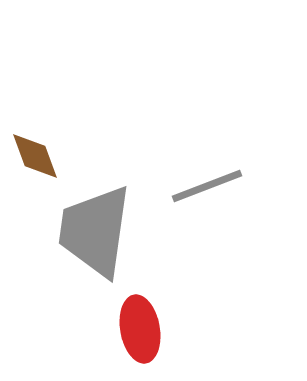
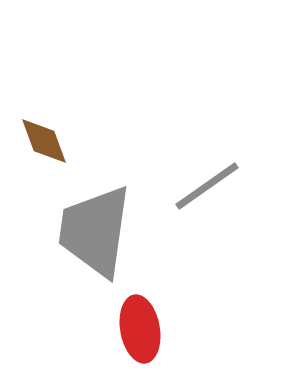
brown diamond: moved 9 px right, 15 px up
gray line: rotated 14 degrees counterclockwise
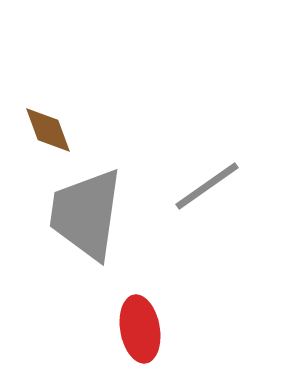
brown diamond: moved 4 px right, 11 px up
gray trapezoid: moved 9 px left, 17 px up
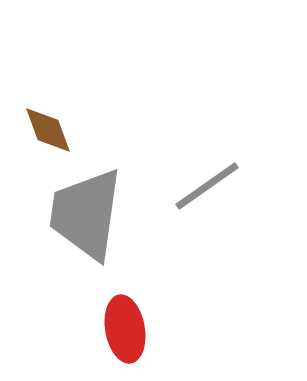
red ellipse: moved 15 px left
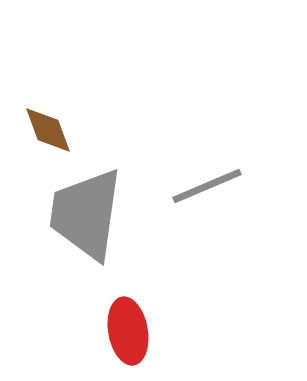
gray line: rotated 12 degrees clockwise
red ellipse: moved 3 px right, 2 px down
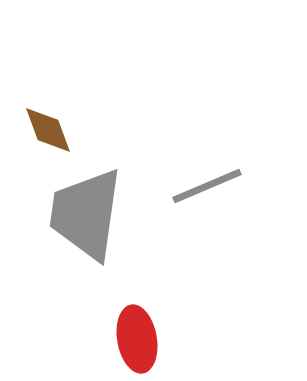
red ellipse: moved 9 px right, 8 px down
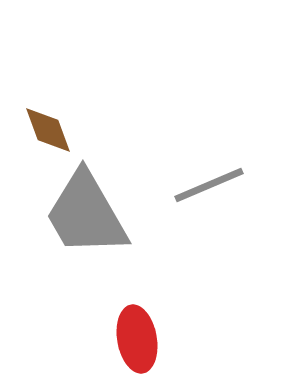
gray line: moved 2 px right, 1 px up
gray trapezoid: rotated 38 degrees counterclockwise
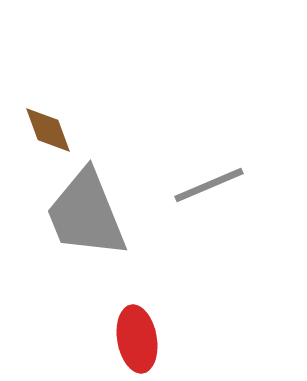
gray trapezoid: rotated 8 degrees clockwise
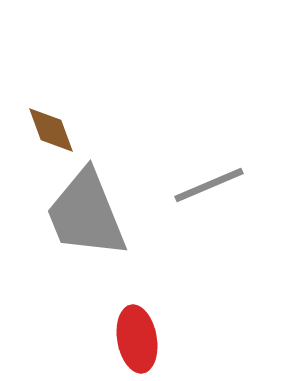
brown diamond: moved 3 px right
